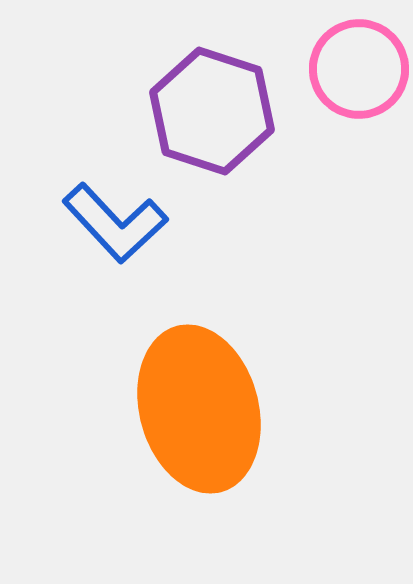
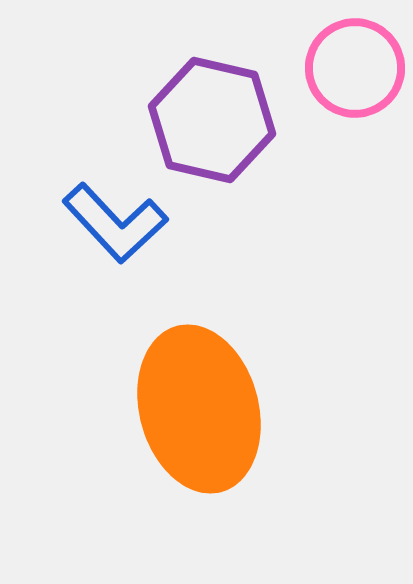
pink circle: moved 4 px left, 1 px up
purple hexagon: moved 9 px down; rotated 5 degrees counterclockwise
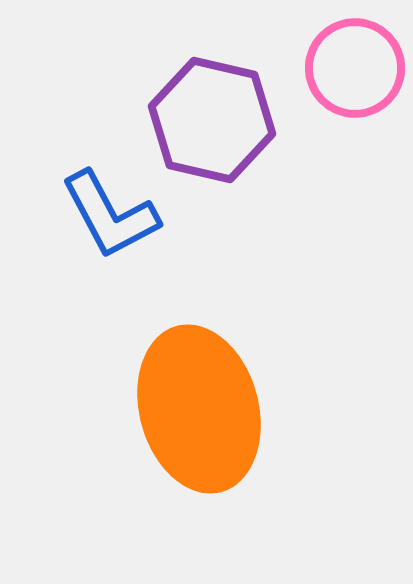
blue L-shape: moved 5 px left, 8 px up; rotated 15 degrees clockwise
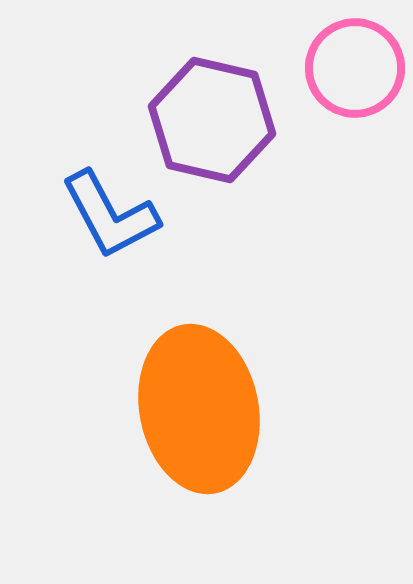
orange ellipse: rotated 4 degrees clockwise
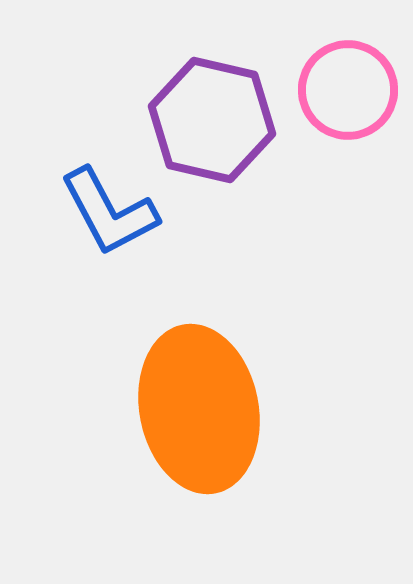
pink circle: moved 7 px left, 22 px down
blue L-shape: moved 1 px left, 3 px up
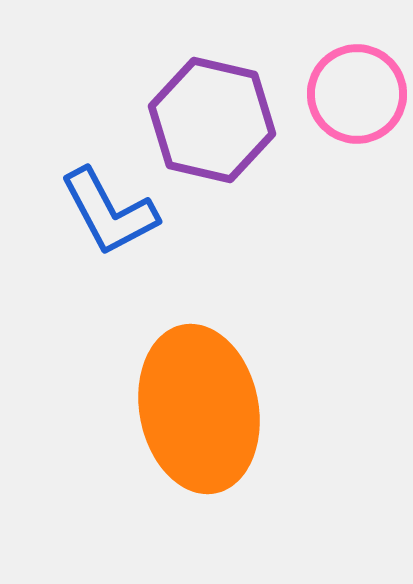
pink circle: moved 9 px right, 4 px down
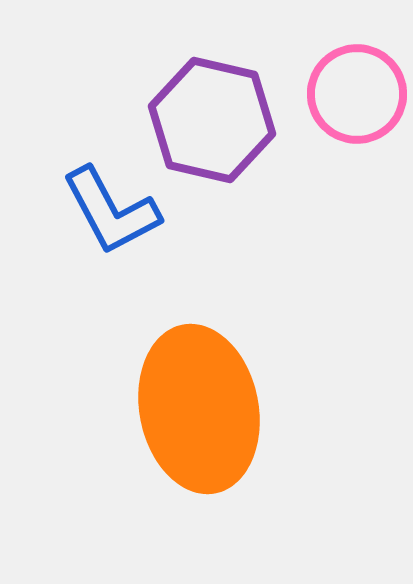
blue L-shape: moved 2 px right, 1 px up
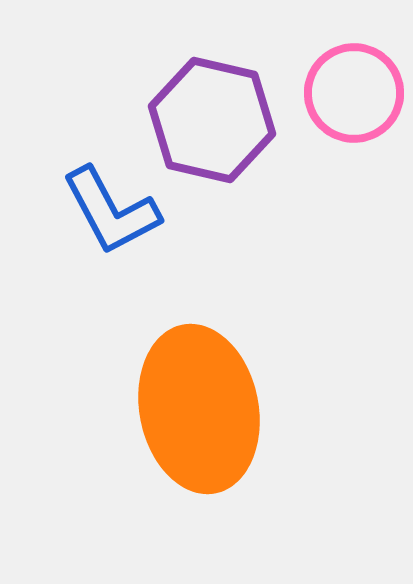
pink circle: moved 3 px left, 1 px up
